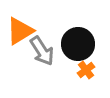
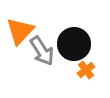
orange triangle: rotated 16 degrees counterclockwise
black circle: moved 4 px left
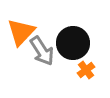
orange triangle: moved 1 px right, 1 px down
black circle: moved 1 px left, 1 px up
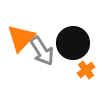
orange triangle: moved 6 px down
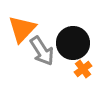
orange triangle: moved 1 px right, 9 px up
orange cross: moved 3 px left, 1 px up
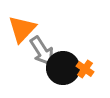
black circle: moved 10 px left, 25 px down
orange cross: moved 2 px right; rotated 18 degrees counterclockwise
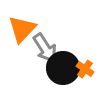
gray arrow: moved 3 px right, 3 px up
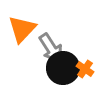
gray arrow: moved 6 px right
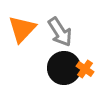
gray arrow: moved 9 px right, 16 px up
black circle: moved 1 px right
